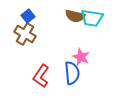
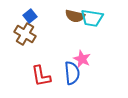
blue square: moved 2 px right
pink star: moved 1 px right, 2 px down
red L-shape: rotated 45 degrees counterclockwise
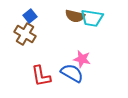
pink star: rotated 12 degrees counterclockwise
blue semicircle: rotated 55 degrees counterclockwise
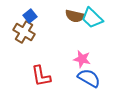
cyan trapezoid: rotated 35 degrees clockwise
brown cross: moved 1 px left, 2 px up
blue semicircle: moved 17 px right, 5 px down
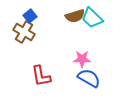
brown semicircle: rotated 30 degrees counterclockwise
pink star: rotated 12 degrees counterclockwise
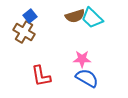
blue semicircle: moved 2 px left
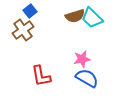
blue square: moved 5 px up
brown cross: moved 1 px left, 2 px up; rotated 25 degrees clockwise
pink star: rotated 12 degrees counterclockwise
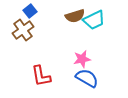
cyan trapezoid: moved 2 px right, 2 px down; rotated 70 degrees counterclockwise
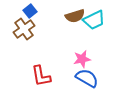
brown cross: moved 1 px right, 1 px up
